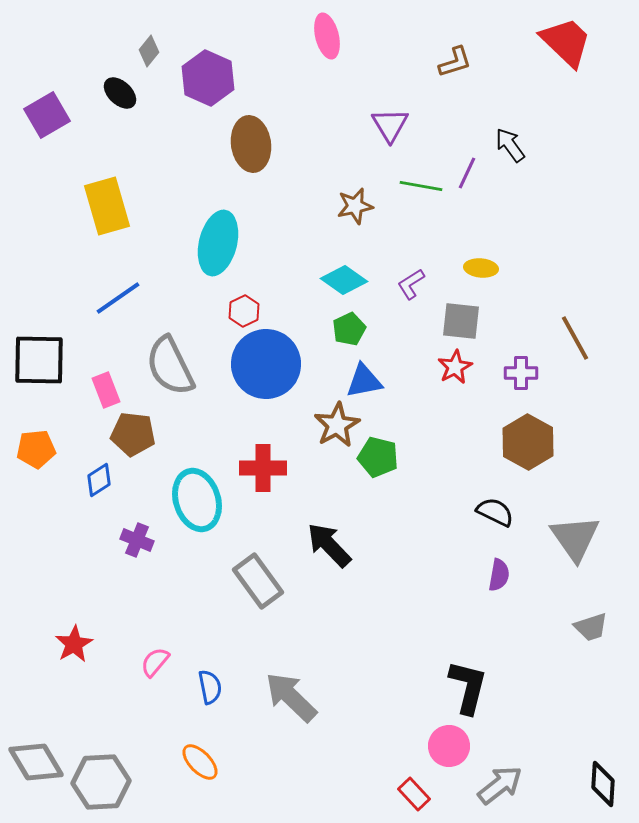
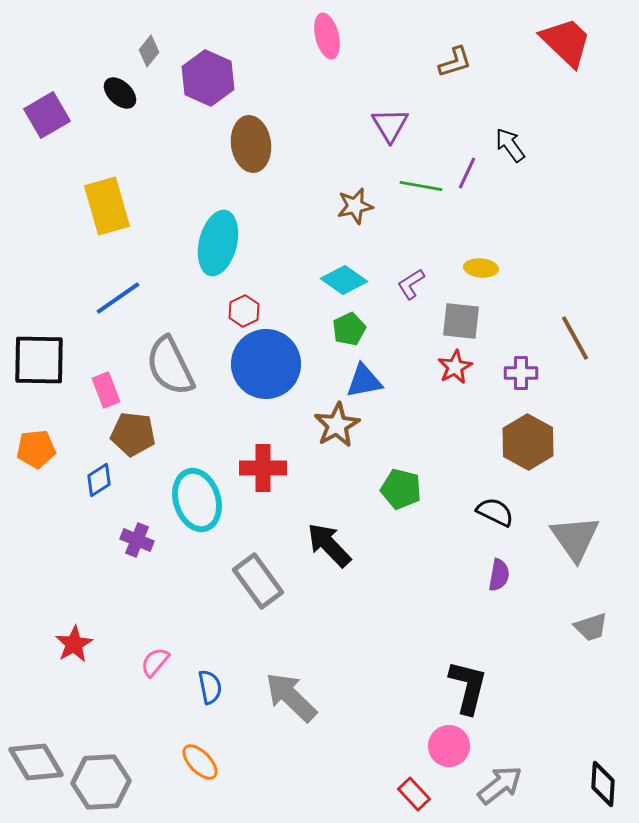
green pentagon at (378, 457): moved 23 px right, 32 px down
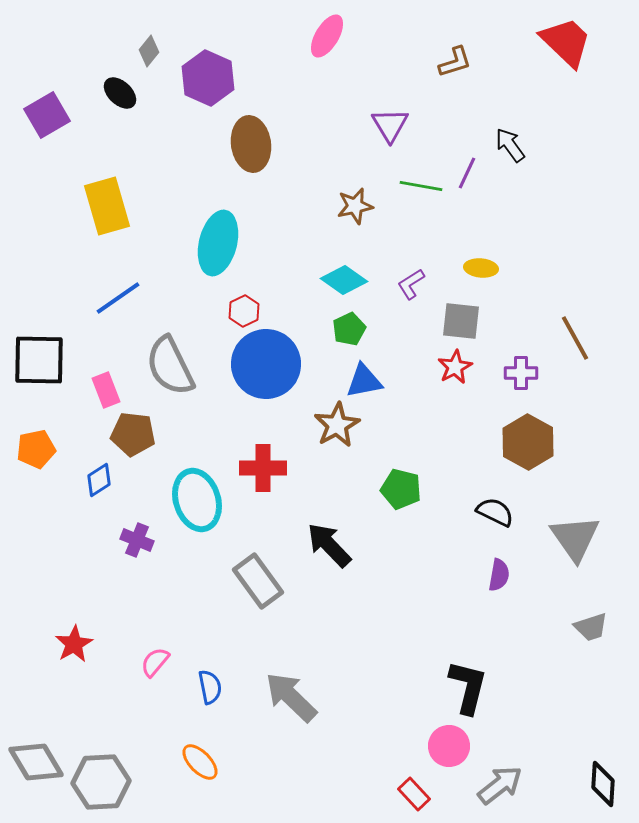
pink ellipse at (327, 36): rotated 45 degrees clockwise
orange pentagon at (36, 449): rotated 6 degrees counterclockwise
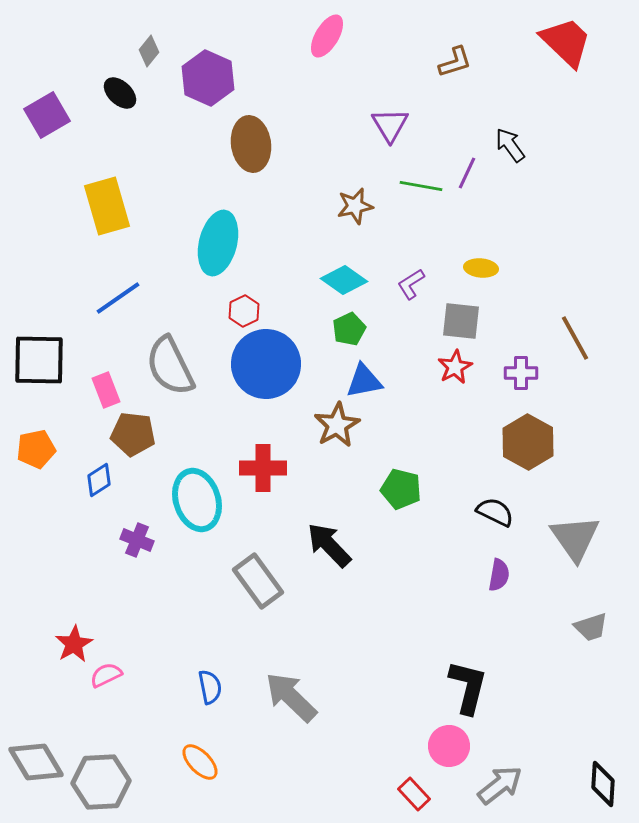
pink semicircle at (155, 662): moved 49 px left, 13 px down; rotated 24 degrees clockwise
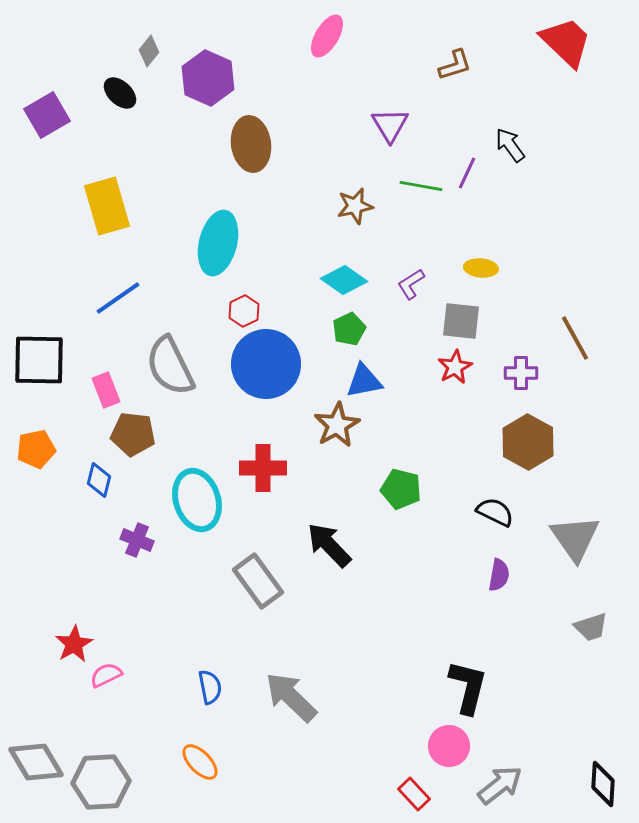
brown L-shape at (455, 62): moved 3 px down
blue diamond at (99, 480): rotated 44 degrees counterclockwise
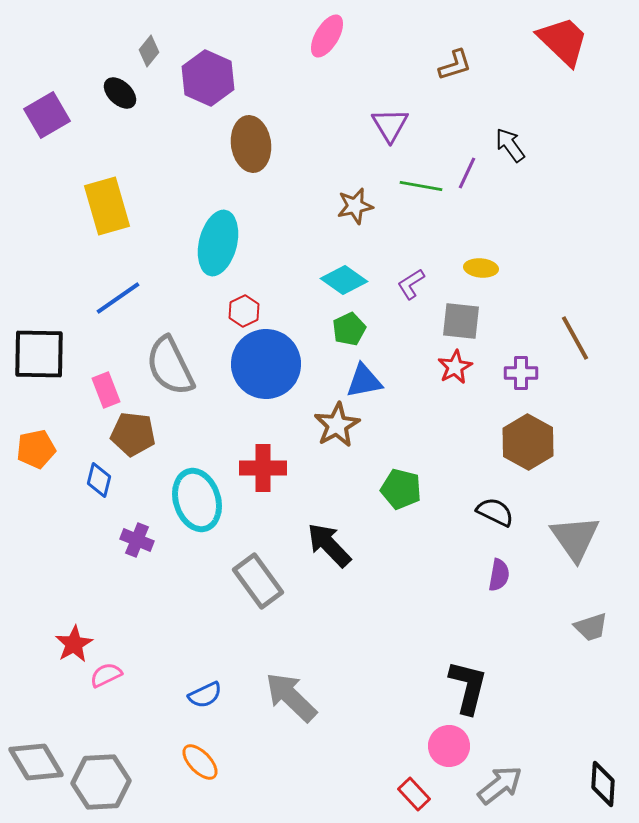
red trapezoid at (566, 42): moved 3 px left, 1 px up
black square at (39, 360): moved 6 px up
blue semicircle at (210, 687): moved 5 px left, 8 px down; rotated 76 degrees clockwise
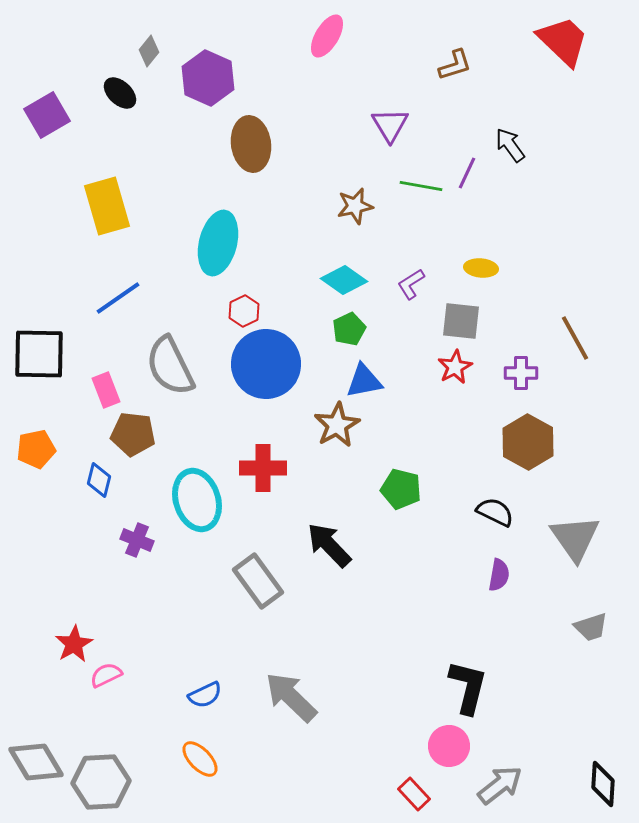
orange ellipse at (200, 762): moved 3 px up
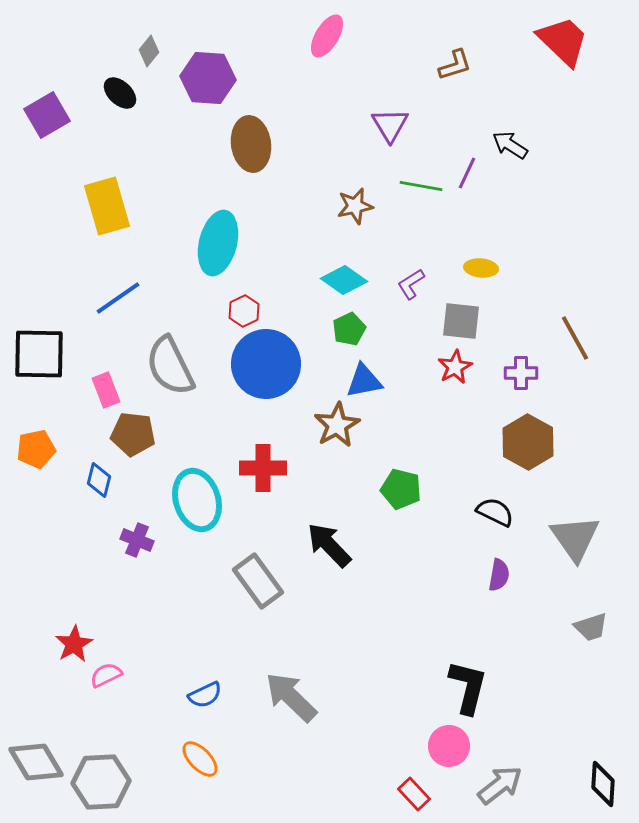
purple hexagon at (208, 78): rotated 20 degrees counterclockwise
black arrow at (510, 145): rotated 21 degrees counterclockwise
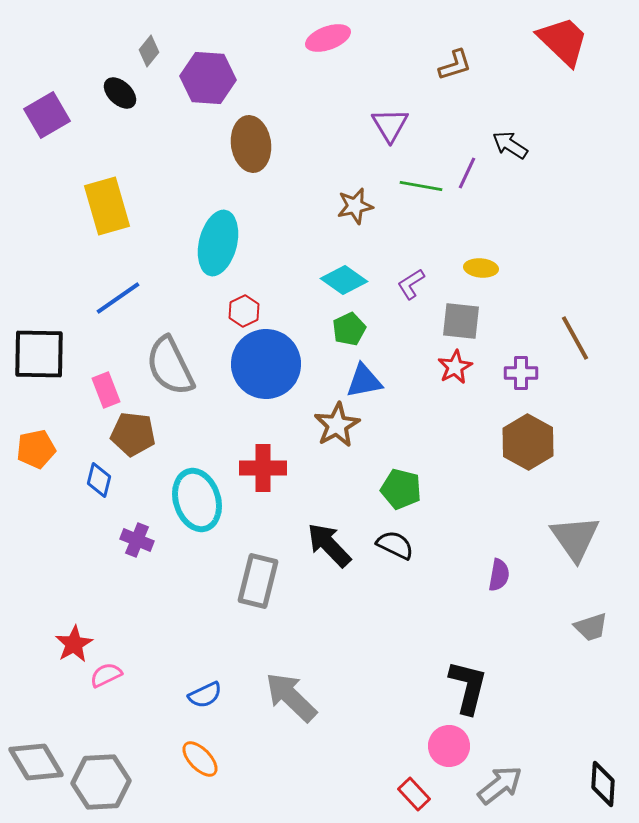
pink ellipse at (327, 36): moved 1 px right, 2 px down; rotated 39 degrees clockwise
black semicircle at (495, 512): moved 100 px left, 33 px down
gray rectangle at (258, 581): rotated 50 degrees clockwise
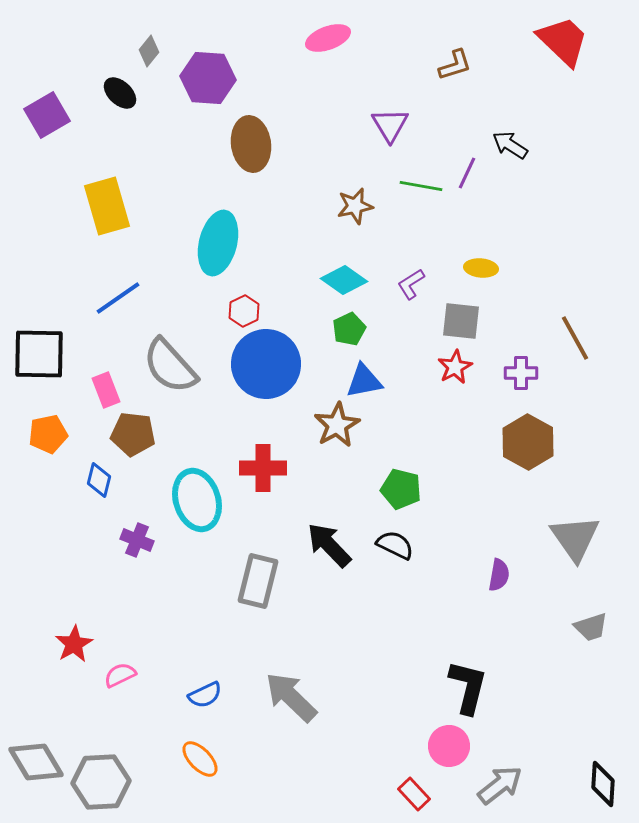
gray semicircle at (170, 366): rotated 16 degrees counterclockwise
orange pentagon at (36, 449): moved 12 px right, 15 px up
pink semicircle at (106, 675): moved 14 px right
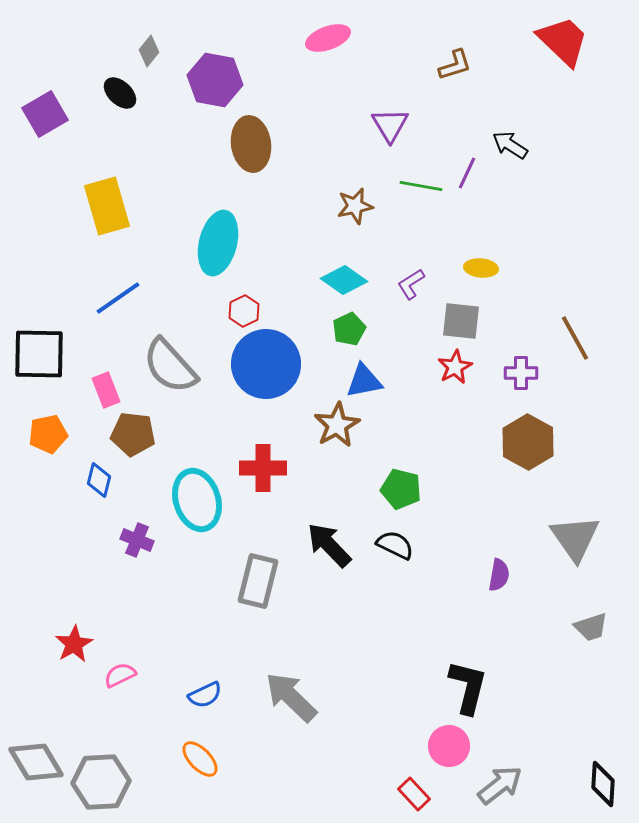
purple hexagon at (208, 78): moved 7 px right, 2 px down; rotated 6 degrees clockwise
purple square at (47, 115): moved 2 px left, 1 px up
